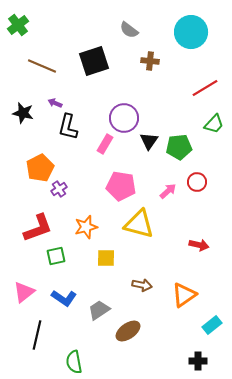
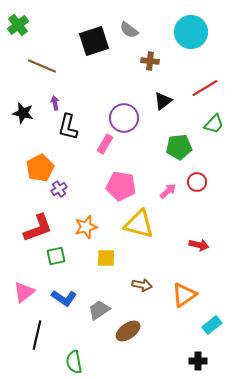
black square: moved 20 px up
purple arrow: rotated 56 degrees clockwise
black triangle: moved 14 px right, 40 px up; rotated 18 degrees clockwise
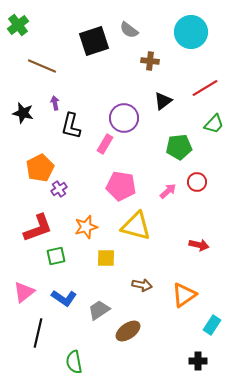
black L-shape: moved 3 px right, 1 px up
yellow triangle: moved 3 px left, 2 px down
cyan rectangle: rotated 18 degrees counterclockwise
black line: moved 1 px right, 2 px up
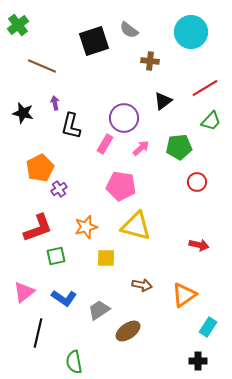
green trapezoid: moved 3 px left, 3 px up
pink arrow: moved 27 px left, 43 px up
cyan rectangle: moved 4 px left, 2 px down
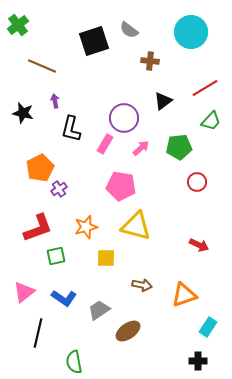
purple arrow: moved 2 px up
black L-shape: moved 3 px down
red arrow: rotated 12 degrees clockwise
orange triangle: rotated 16 degrees clockwise
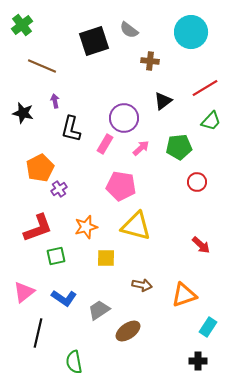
green cross: moved 4 px right
red arrow: moved 2 px right; rotated 18 degrees clockwise
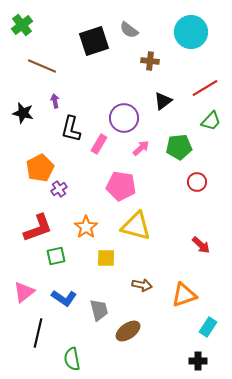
pink rectangle: moved 6 px left
orange star: rotated 20 degrees counterclockwise
gray trapezoid: rotated 110 degrees clockwise
green semicircle: moved 2 px left, 3 px up
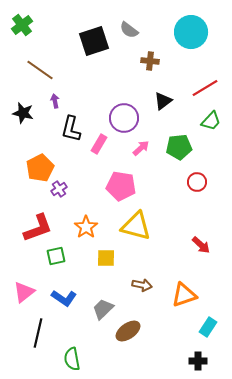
brown line: moved 2 px left, 4 px down; rotated 12 degrees clockwise
gray trapezoid: moved 4 px right, 1 px up; rotated 120 degrees counterclockwise
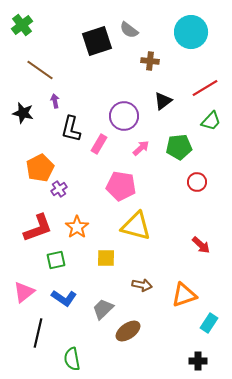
black square: moved 3 px right
purple circle: moved 2 px up
orange star: moved 9 px left
green square: moved 4 px down
cyan rectangle: moved 1 px right, 4 px up
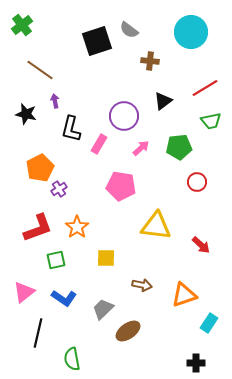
black star: moved 3 px right, 1 px down
green trapezoid: rotated 35 degrees clockwise
yellow triangle: moved 20 px right; rotated 8 degrees counterclockwise
black cross: moved 2 px left, 2 px down
